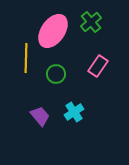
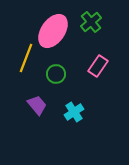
yellow line: rotated 20 degrees clockwise
purple trapezoid: moved 3 px left, 11 px up
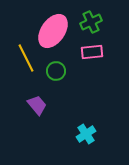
green cross: rotated 15 degrees clockwise
yellow line: rotated 48 degrees counterclockwise
pink rectangle: moved 6 px left, 14 px up; rotated 50 degrees clockwise
green circle: moved 3 px up
cyan cross: moved 12 px right, 22 px down
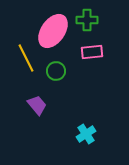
green cross: moved 4 px left, 2 px up; rotated 25 degrees clockwise
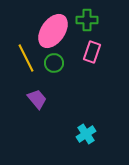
pink rectangle: rotated 65 degrees counterclockwise
green circle: moved 2 px left, 8 px up
purple trapezoid: moved 6 px up
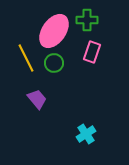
pink ellipse: moved 1 px right
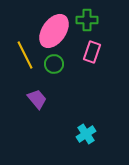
yellow line: moved 1 px left, 3 px up
green circle: moved 1 px down
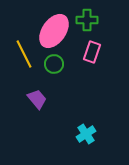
yellow line: moved 1 px left, 1 px up
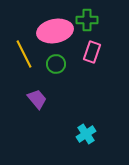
pink ellipse: moved 1 px right; rotated 44 degrees clockwise
green circle: moved 2 px right
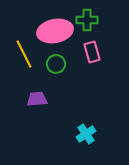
pink rectangle: rotated 35 degrees counterclockwise
purple trapezoid: rotated 55 degrees counterclockwise
